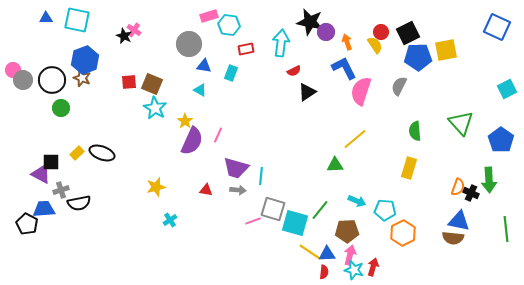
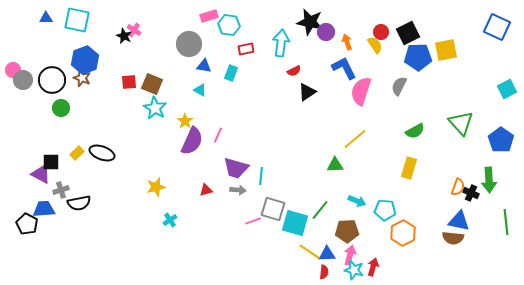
green semicircle at (415, 131): rotated 114 degrees counterclockwise
red triangle at (206, 190): rotated 24 degrees counterclockwise
green line at (506, 229): moved 7 px up
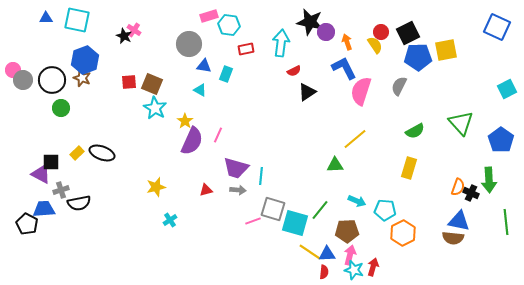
cyan rectangle at (231, 73): moved 5 px left, 1 px down
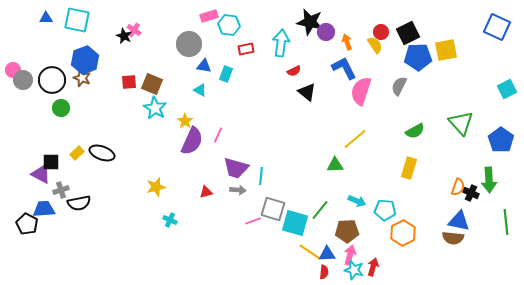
black triangle at (307, 92): rotated 48 degrees counterclockwise
red triangle at (206, 190): moved 2 px down
cyan cross at (170, 220): rotated 32 degrees counterclockwise
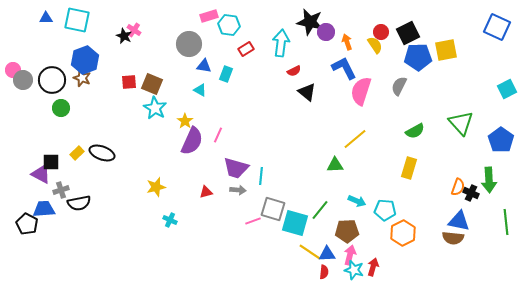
red rectangle at (246, 49): rotated 21 degrees counterclockwise
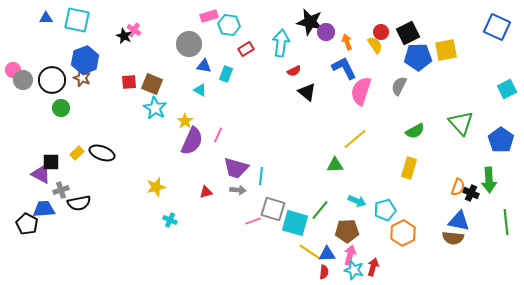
cyan pentagon at (385, 210): rotated 20 degrees counterclockwise
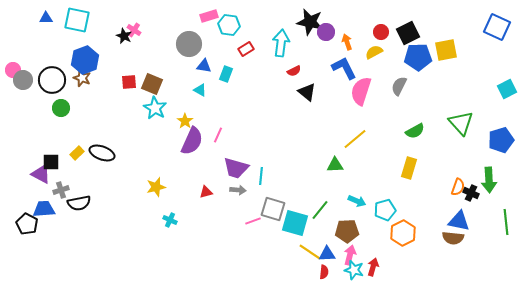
yellow semicircle at (375, 45): moved 1 px left, 7 px down; rotated 84 degrees counterclockwise
blue pentagon at (501, 140): rotated 20 degrees clockwise
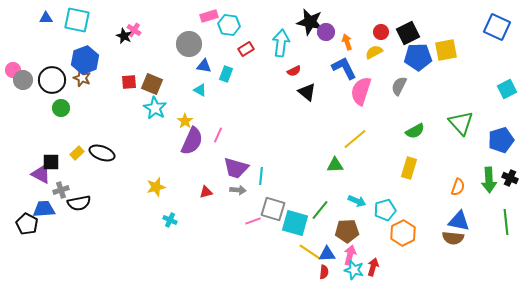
black cross at (471, 193): moved 39 px right, 15 px up
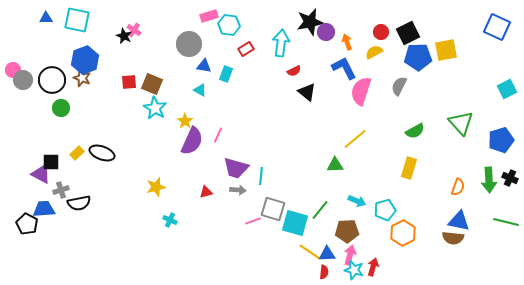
black star at (310, 22): rotated 24 degrees counterclockwise
green line at (506, 222): rotated 70 degrees counterclockwise
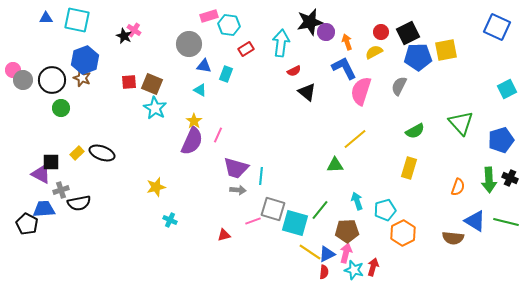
yellow star at (185, 121): moved 9 px right
red triangle at (206, 192): moved 18 px right, 43 px down
cyan arrow at (357, 201): rotated 132 degrees counterclockwise
blue triangle at (459, 221): moved 16 px right; rotated 20 degrees clockwise
blue triangle at (327, 254): rotated 24 degrees counterclockwise
pink arrow at (350, 255): moved 4 px left, 2 px up
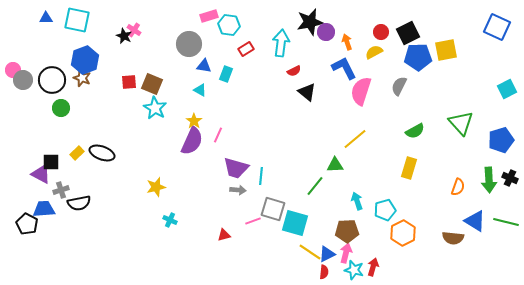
green line at (320, 210): moved 5 px left, 24 px up
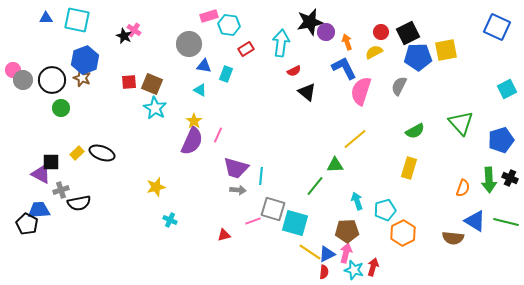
orange semicircle at (458, 187): moved 5 px right, 1 px down
blue trapezoid at (44, 209): moved 5 px left, 1 px down
